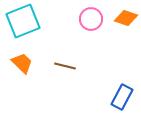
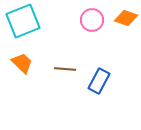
pink circle: moved 1 px right, 1 px down
brown line: moved 3 px down; rotated 10 degrees counterclockwise
blue rectangle: moved 23 px left, 16 px up
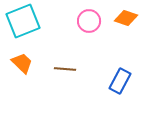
pink circle: moved 3 px left, 1 px down
blue rectangle: moved 21 px right
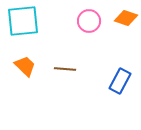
cyan square: rotated 16 degrees clockwise
orange trapezoid: moved 3 px right, 3 px down
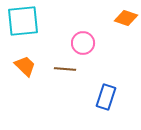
pink circle: moved 6 px left, 22 px down
blue rectangle: moved 14 px left, 16 px down; rotated 10 degrees counterclockwise
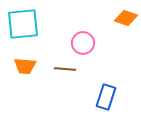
cyan square: moved 3 px down
orange trapezoid: rotated 140 degrees clockwise
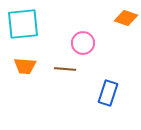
blue rectangle: moved 2 px right, 4 px up
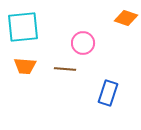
cyan square: moved 3 px down
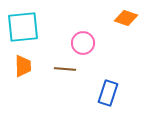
orange trapezoid: moved 2 px left; rotated 95 degrees counterclockwise
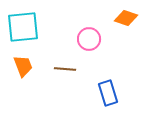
pink circle: moved 6 px right, 4 px up
orange trapezoid: rotated 20 degrees counterclockwise
blue rectangle: rotated 35 degrees counterclockwise
